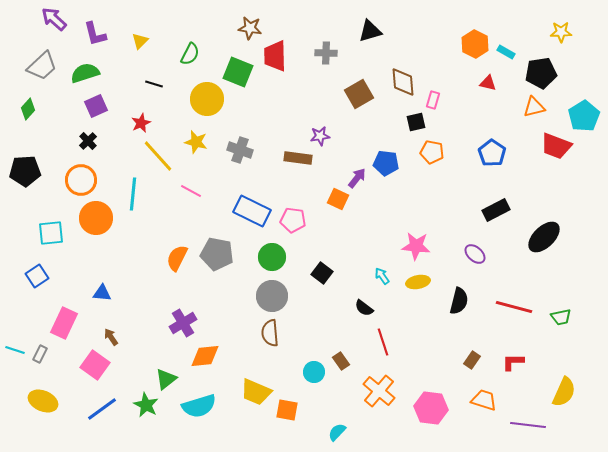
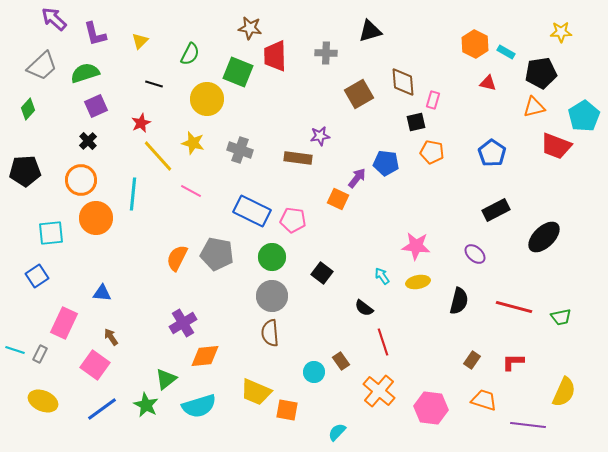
yellow star at (196, 142): moved 3 px left, 1 px down
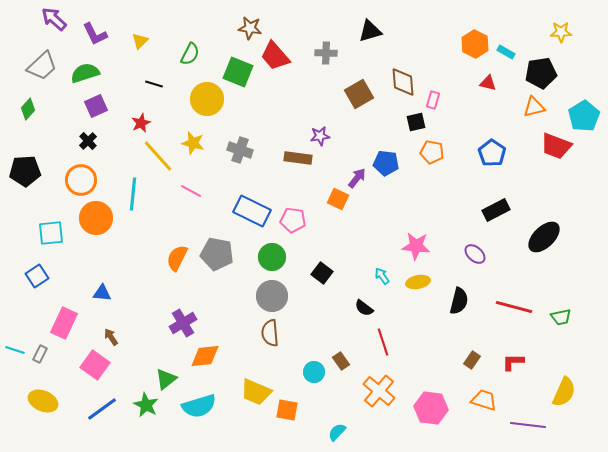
purple L-shape at (95, 34): rotated 12 degrees counterclockwise
red trapezoid at (275, 56): rotated 40 degrees counterclockwise
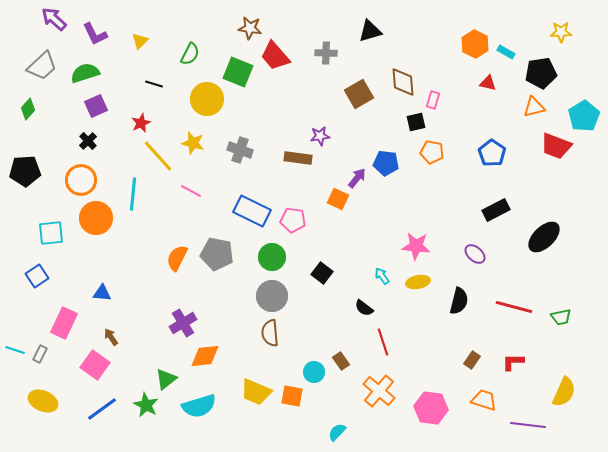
orange square at (287, 410): moved 5 px right, 14 px up
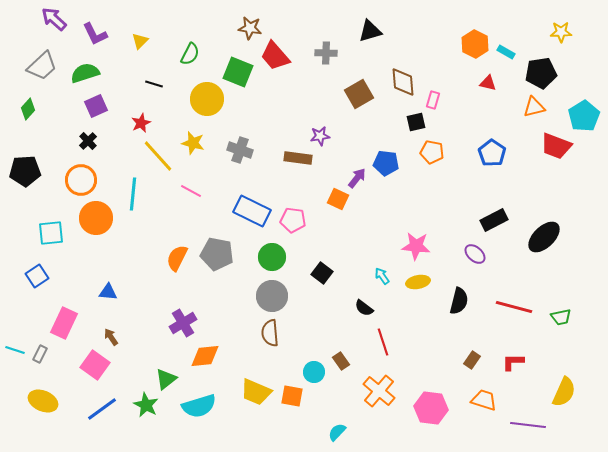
black rectangle at (496, 210): moved 2 px left, 10 px down
blue triangle at (102, 293): moved 6 px right, 1 px up
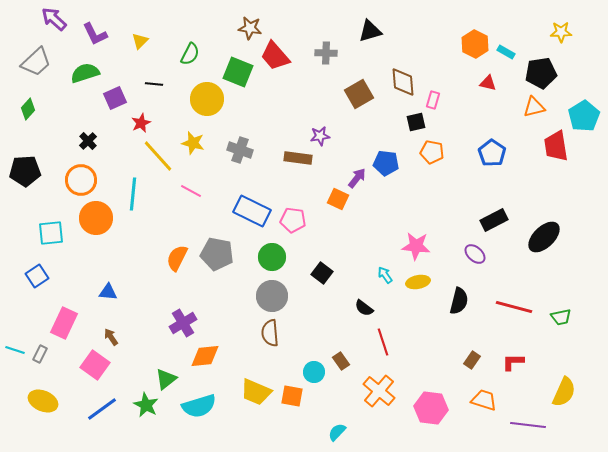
gray trapezoid at (42, 66): moved 6 px left, 4 px up
black line at (154, 84): rotated 12 degrees counterclockwise
purple square at (96, 106): moved 19 px right, 8 px up
red trapezoid at (556, 146): rotated 60 degrees clockwise
cyan arrow at (382, 276): moved 3 px right, 1 px up
